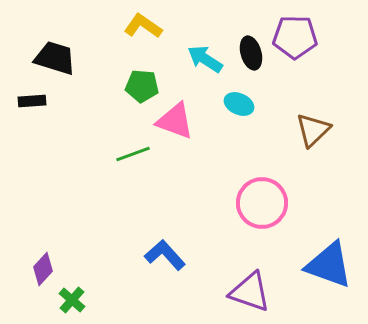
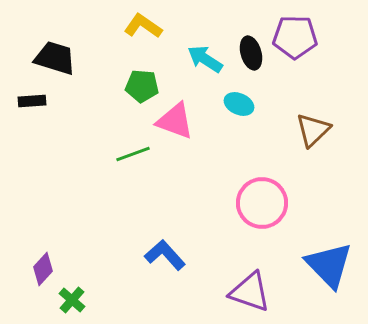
blue triangle: rotated 26 degrees clockwise
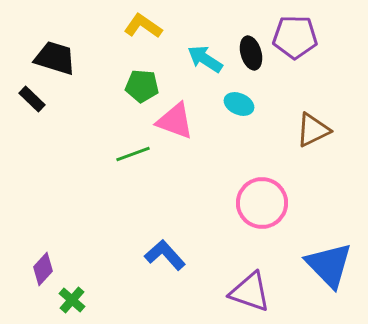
black rectangle: moved 2 px up; rotated 48 degrees clockwise
brown triangle: rotated 18 degrees clockwise
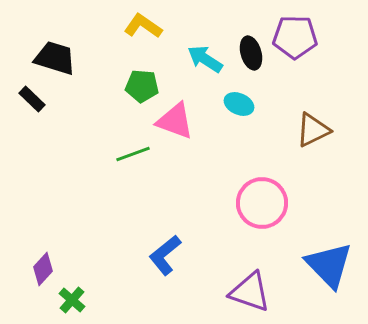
blue L-shape: rotated 87 degrees counterclockwise
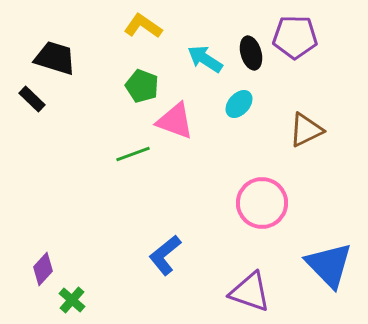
green pentagon: rotated 16 degrees clockwise
cyan ellipse: rotated 72 degrees counterclockwise
brown triangle: moved 7 px left
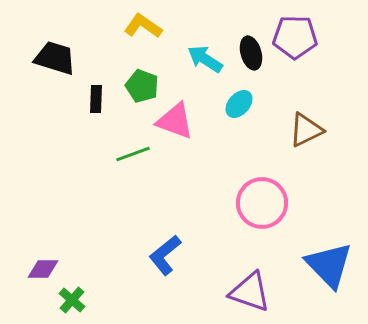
black rectangle: moved 64 px right; rotated 48 degrees clockwise
purple diamond: rotated 48 degrees clockwise
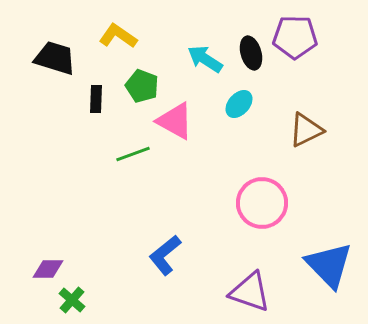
yellow L-shape: moved 25 px left, 10 px down
pink triangle: rotated 9 degrees clockwise
purple diamond: moved 5 px right
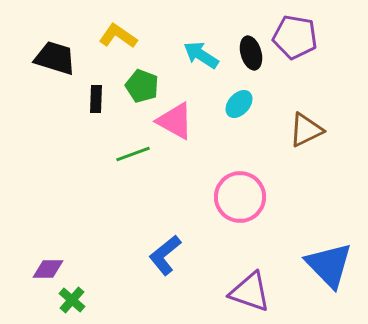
purple pentagon: rotated 9 degrees clockwise
cyan arrow: moved 4 px left, 4 px up
pink circle: moved 22 px left, 6 px up
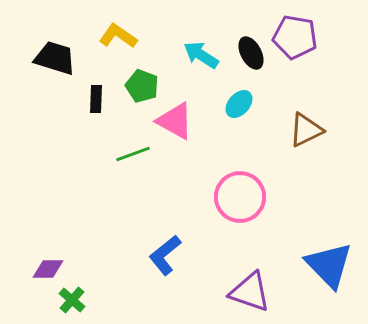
black ellipse: rotated 12 degrees counterclockwise
